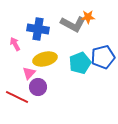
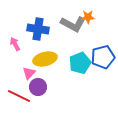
red line: moved 2 px right, 1 px up
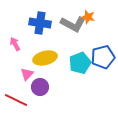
orange star: rotated 16 degrees clockwise
blue cross: moved 2 px right, 6 px up
yellow ellipse: moved 1 px up
pink triangle: moved 2 px left, 1 px down
purple circle: moved 2 px right
red line: moved 3 px left, 4 px down
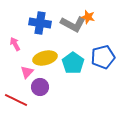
cyan pentagon: moved 7 px left; rotated 15 degrees counterclockwise
pink triangle: moved 2 px up
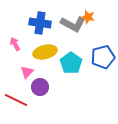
yellow ellipse: moved 6 px up
cyan pentagon: moved 2 px left
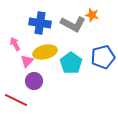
orange star: moved 4 px right, 2 px up
pink triangle: moved 11 px up
purple circle: moved 6 px left, 6 px up
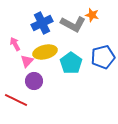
blue cross: moved 2 px right; rotated 35 degrees counterclockwise
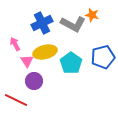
pink triangle: rotated 16 degrees counterclockwise
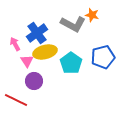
blue cross: moved 5 px left, 10 px down; rotated 10 degrees counterclockwise
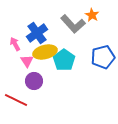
orange star: rotated 16 degrees clockwise
gray L-shape: rotated 20 degrees clockwise
cyan pentagon: moved 7 px left, 3 px up
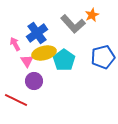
orange star: rotated 16 degrees clockwise
yellow ellipse: moved 1 px left, 1 px down
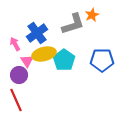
gray L-shape: rotated 65 degrees counterclockwise
yellow ellipse: moved 1 px down
blue pentagon: moved 1 px left, 3 px down; rotated 15 degrees clockwise
purple circle: moved 15 px left, 6 px up
red line: rotated 40 degrees clockwise
